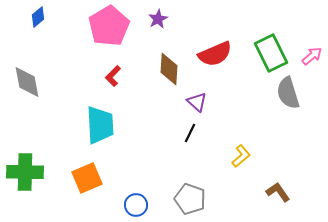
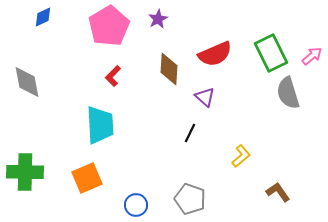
blue diamond: moved 5 px right; rotated 15 degrees clockwise
purple triangle: moved 8 px right, 5 px up
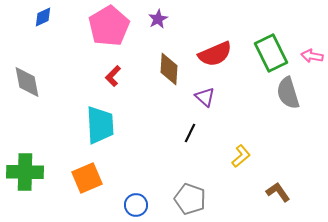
pink arrow: rotated 130 degrees counterclockwise
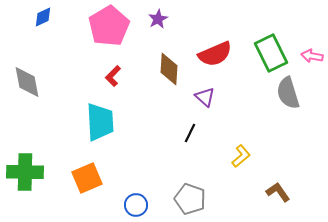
cyan trapezoid: moved 3 px up
